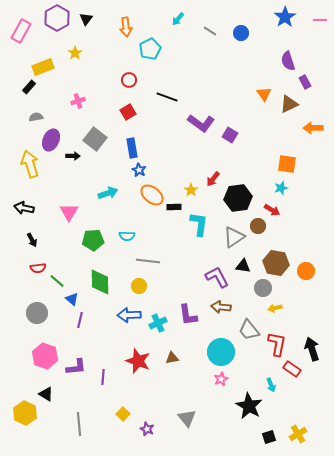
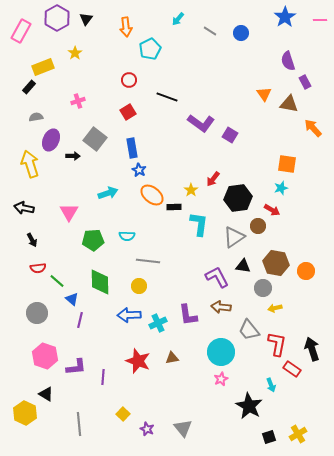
brown triangle at (289, 104): rotated 36 degrees clockwise
orange arrow at (313, 128): rotated 48 degrees clockwise
gray triangle at (187, 418): moved 4 px left, 10 px down
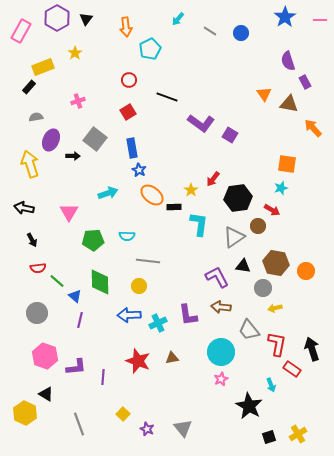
blue triangle at (72, 299): moved 3 px right, 3 px up
gray line at (79, 424): rotated 15 degrees counterclockwise
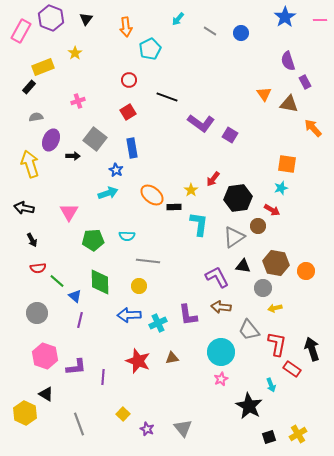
purple hexagon at (57, 18): moved 6 px left; rotated 10 degrees counterclockwise
blue star at (139, 170): moved 23 px left
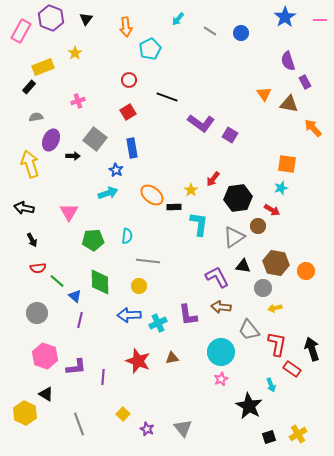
cyan semicircle at (127, 236): rotated 84 degrees counterclockwise
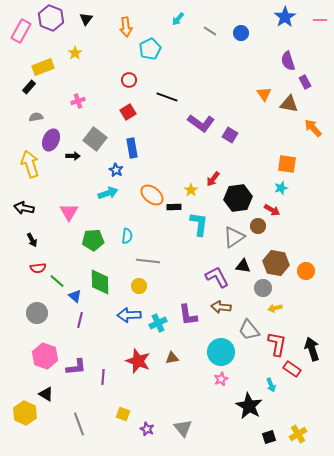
yellow square at (123, 414): rotated 24 degrees counterclockwise
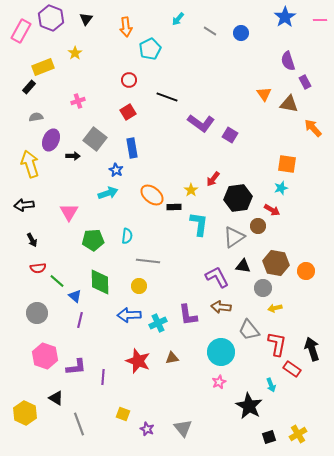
black arrow at (24, 208): moved 3 px up; rotated 18 degrees counterclockwise
pink star at (221, 379): moved 2 px left, 3 px down
black triangle at (46, 394): moved 10 px right, 4 px down
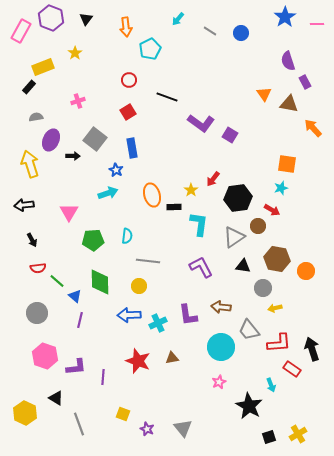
pink line at (320, 20): moved 3 px left, 4 px down
orange ellipse at (152, 195): rotated 35 degrees clockwise
brown hexagon at (276, 263): moved 1 px right, 4 px up
purple L-shape at (217, 277): moved 16 px left, 10 px up
red L-shape at (277, 344): moved 2 px right, 1 px up; rotated 75 degrees clockwise
cyan circle at (221, 352): moved 5 px up
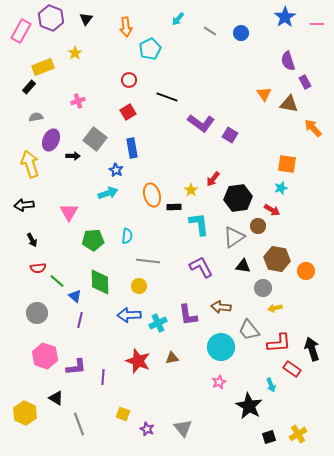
cyan L-shape at (199, 224): rotated 15 degrees counterclockwise
